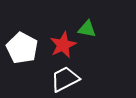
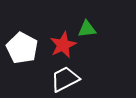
green triangle: rotated 18 degrees counterclockwise
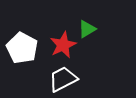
green triangle: rotated 24 degrees counterclockwise
white trapezoid: moved 2 px left
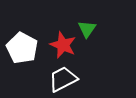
green triangle: rotated 24 degrees counterclockwise
red star: rotated 24 degrees counterclockwise
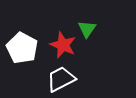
white trapezoid: moved 2 px left
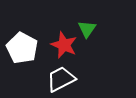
red star: moved 1 px right
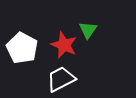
green triangle: moved 1 px right, 1 px down
